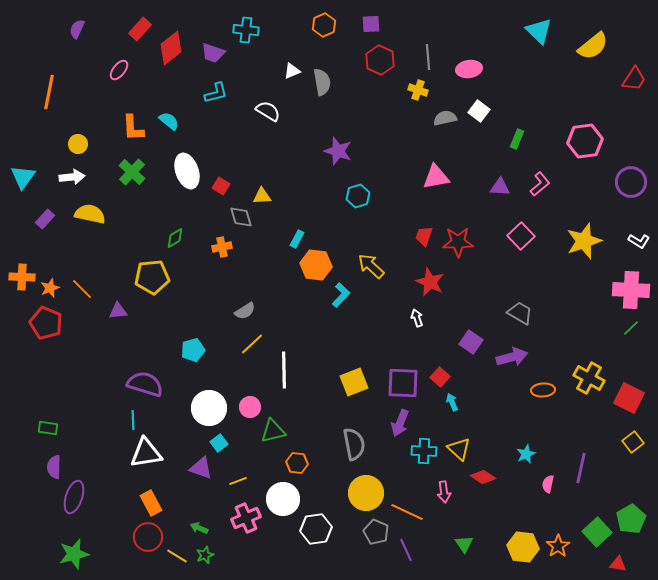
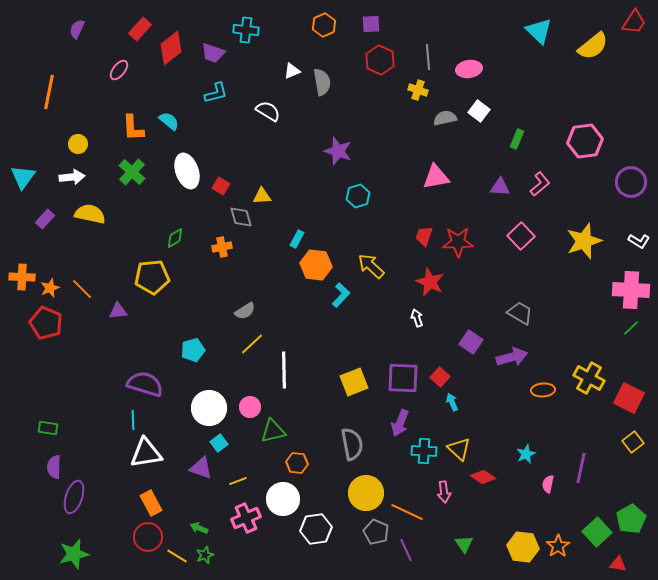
red trapezoid at (634, 79): moved 57 px up
purple square at (403, 383): moved 5 px up
gray semicircle at (354, 444): moved 2 px left
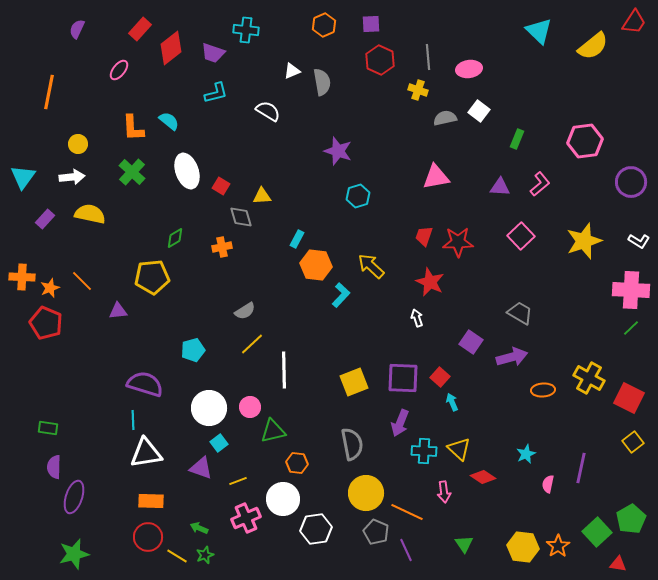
orange line at (82, 289): moved 8 px up
orange rectangle at (151, 503): moved 2 px up; rotated 60 degrees counterclockwise
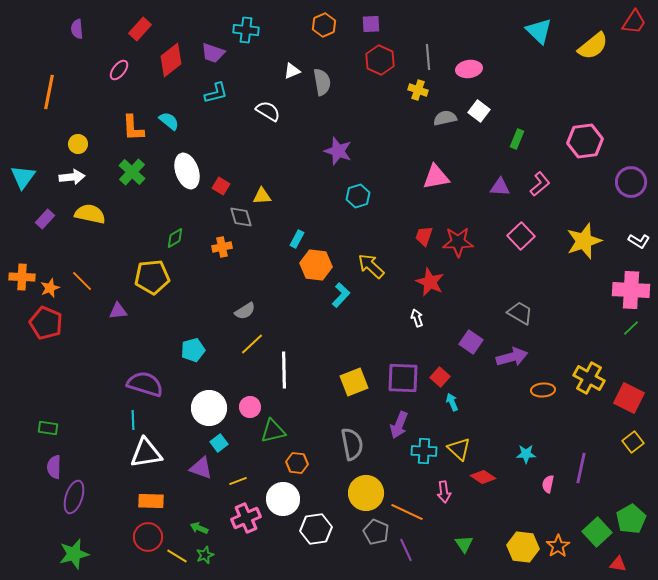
purple semicircle at (77, 29): rotated 30 degrees counterclockwise
red diamond at (171, 48): moved 12 px down
purple arrow at (400, 423): moved 1 px left, 2 px down
cyan star at (526, 454): rotated 24 degrees clockwise
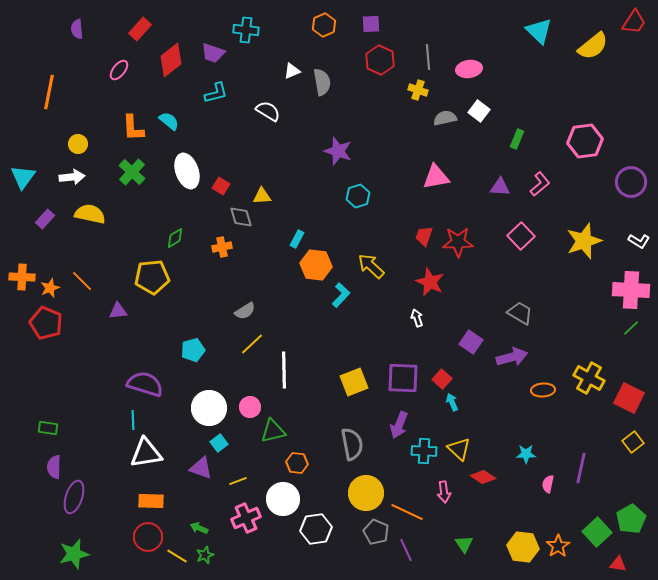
red square at (440, 377): moved 2 px right, 2 px down
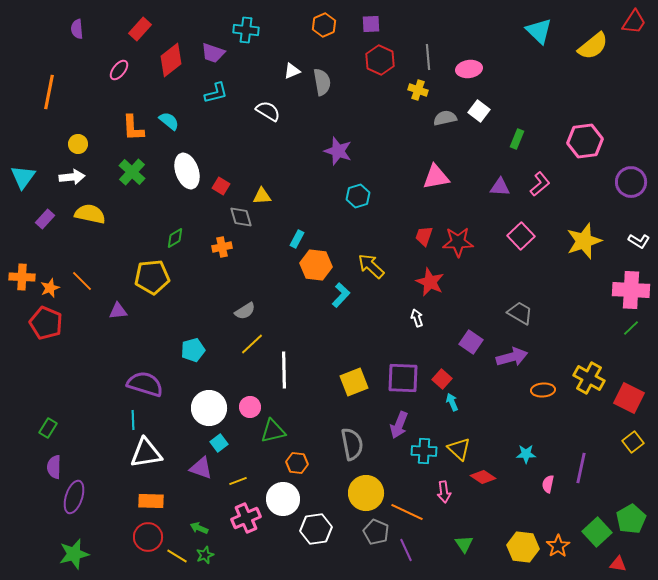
green rectangle at (48, 428): rotated 66 degrees counterclockwise
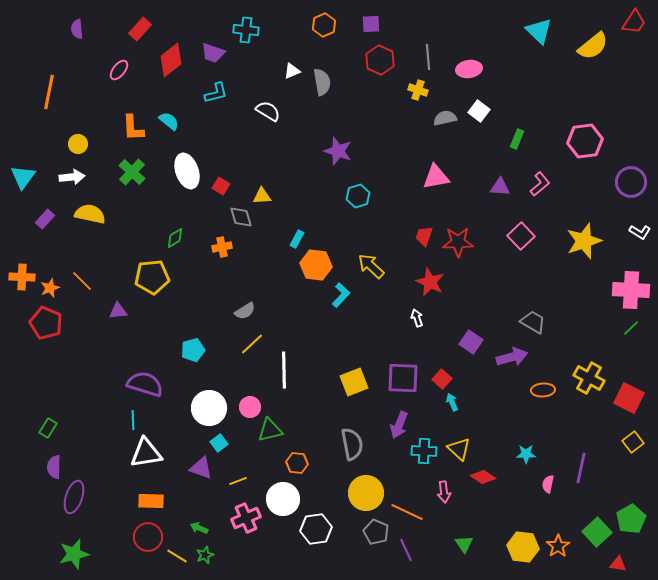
white L-shape at (639, 241): moved 1 px right, 9 px up
gray trapezoid at (520, 313): moved 13 px right, 9 px down
green triangle at (273, 431): moved 3 px left, 1 px up
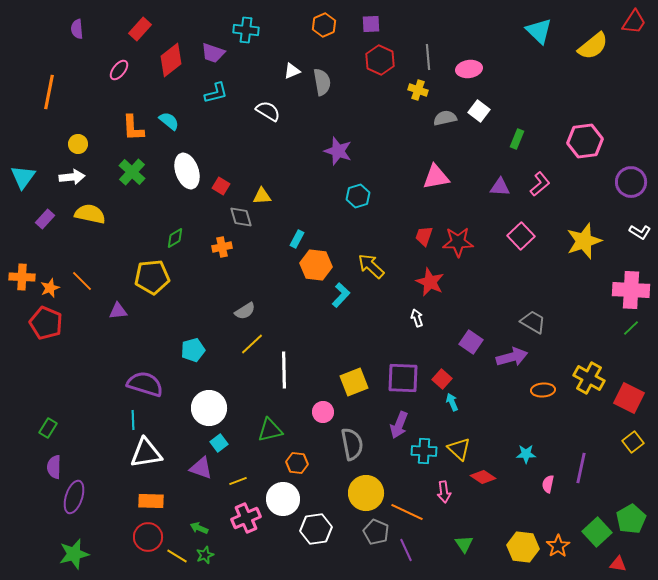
pink circle at (250, 407): moved 73 px right, 5 px down
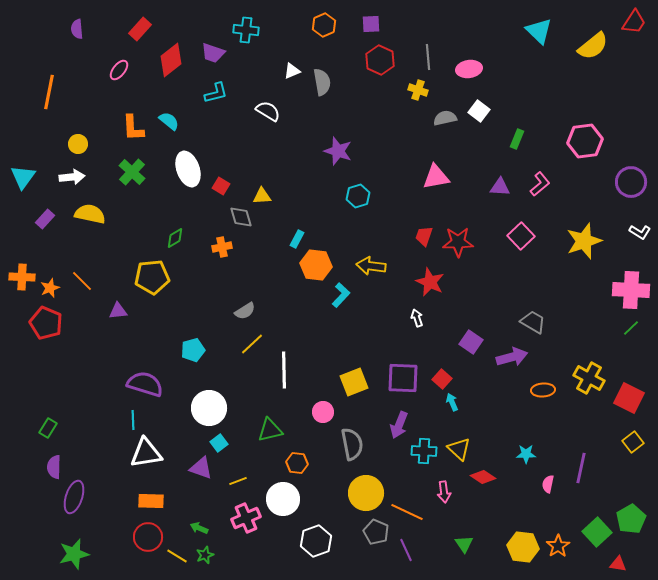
white ellipse at (187, 171): moved 1 px right, 2 px up
yellow arrow at (371, 266): rotated 36 degrees counterclockwise
white hexagon at (316, 529): moved 12 px down; rotated 12 degrees counterclockwise
